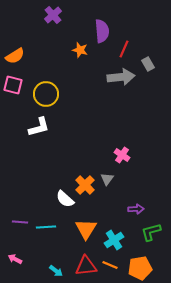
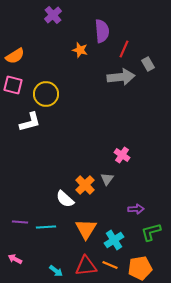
white L-shape: moved 9 px left, 5 px up
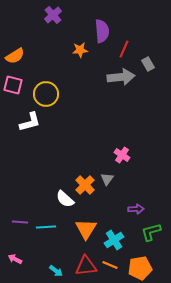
orange star: rotated 21 degrees counterclockwise
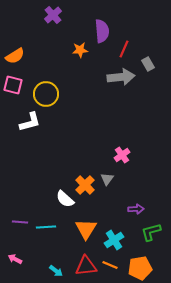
pink cross: rotated 21 degrees clockwise
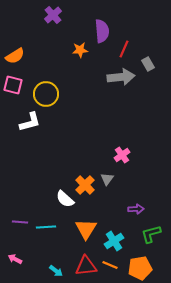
green L-shape: moved 2 px down
cyan cross: moved 1 px down
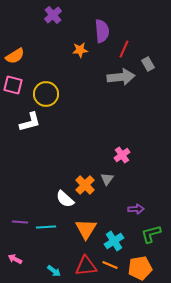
cyan arrow: moved 2 px left
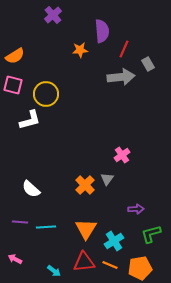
white L-shape: moved 2 px up
white semicircle: moved 34 px left, 10 px up
red triangle: moved 2 px left, 4 px up
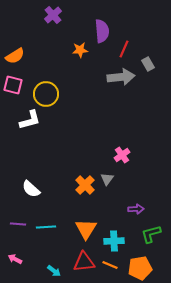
purple line: moved 2 px left, 2 px down
cyan cross: rotated 30 degrees clockwise
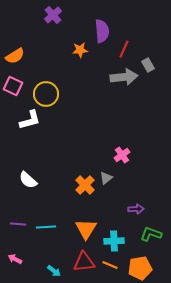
gray rectangle: moved 1 px down
gray arrow: moved 3 px right
pink square: moved 1 px down; rotated 12 degrees clockwise
gray triangle: moved 1 px left, 1 px up; rotated 16 degrees clockwise
white semicircle: moved 3 px left, 9 px up
green L-shape: rotated 35 degrees clockwise
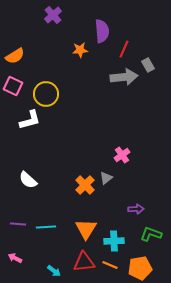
pink arrow: moved 1 px up
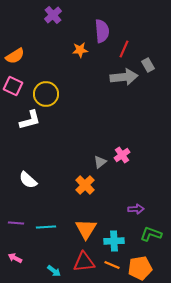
gray triangle: moved 6 px left, 16 px up
purple line: moved 2 px left, 1 px up
orange line: moved 2 px right
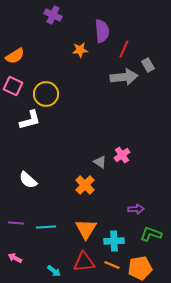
purple cross: rotated 24 degrees counterclockwise
gray triangle: rotated 48 degrees counterclockwise
